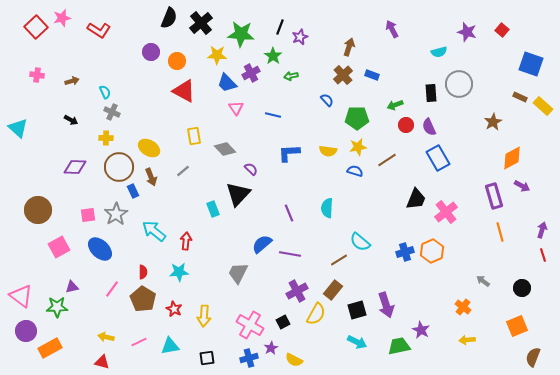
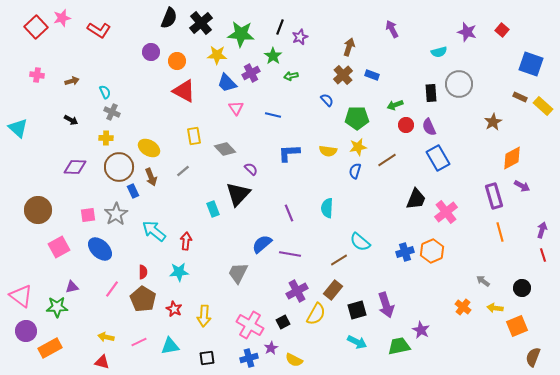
blue semicircle at (355, 171): rotated 91 degrees counterclockwise
yellow arrow at (467, 340): moved 28 px right, 32 px up; rotated 14 degrees clockwise
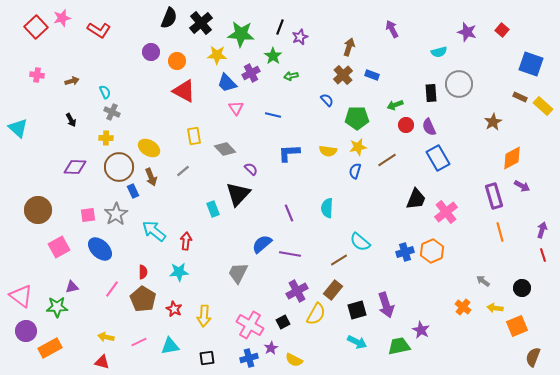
black arrow at (71, 120): rotated 32 degrees clockwise
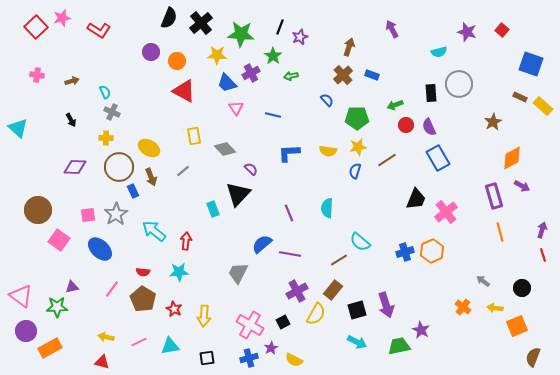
pink square at (59, 247): moved 7 px up; rotated 25 degrees counterclockwise
red semicircle at (143, 272): rotated 96 degrees clockwise
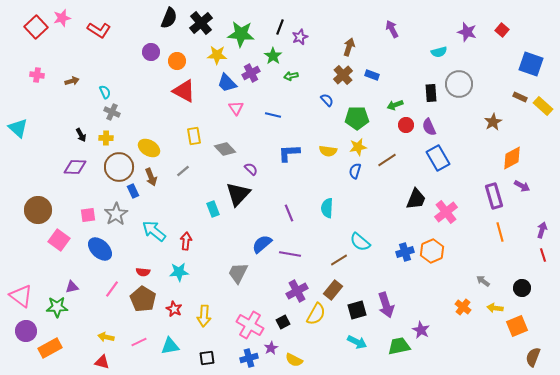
black arrow at (71, 120): moved 10 px right, 15 px down
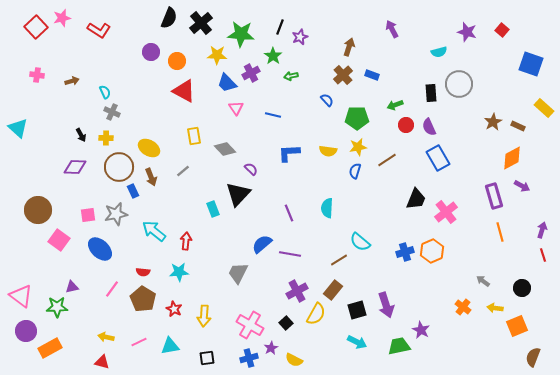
brown rectangle at (520, 97): moved 2 px left, 29 px down
yellow rectangle at (543, 106): moved 1 px right, 2 px down
gray star at (116, 214): rotated 20 degrees clockwise
black square at (283, 322): moved 3 px right, 1 px down; rotated 16 degrees counterclockwise
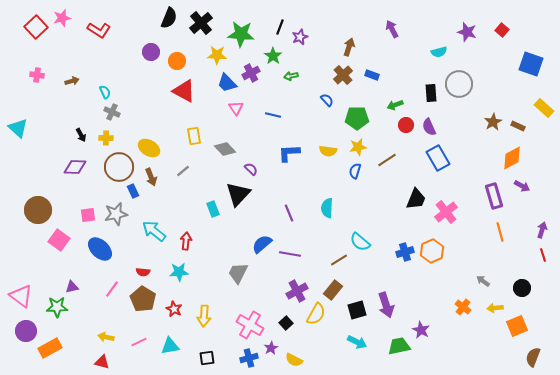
yellow arrow at (495, 308): rotated 14 degrees counterclockwise
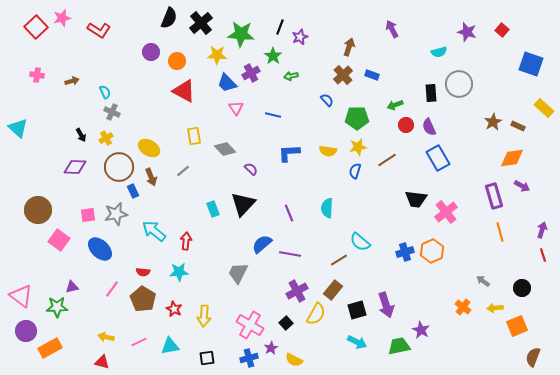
yellow cross at (106, 138): rotated 32 degrees counterclockwise
orange diamond at (512, 158): rotated 20 degrees clockwise
black triangle at (238, 194): moved 5 px right, 10 px down
black trapezoid at (416, 199): rotated 75 degrees clockwise
